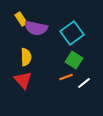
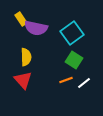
orange line: moved 3 px down
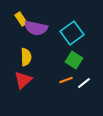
red triangle: rotated 30 degrees clockwise
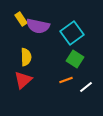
purple semicircle: moved 2 px right, 2 px up
green square: moved 1 px right, 1 px up
white line: moved 2 px right, 4 px down
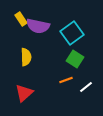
red triangle: moved 1 px right, 13 px down
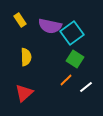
yellow rectangle: moved 1 px left, 1 px down
purple semicircle: moved 12 px right
orange line: rotated 24 degrees counterclockwise
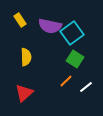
orange line: moved 1 px down
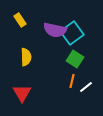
purple semicircle: moved 5 px right, 4 px down
orange line: moved 6 px right; rotated 32 degrees counterclockwise
red triangle: moved 2 px left; rotated 18 degrees counterclockwise
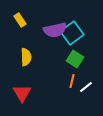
purple semicircle: rotated 25 degrees counterclockwise
